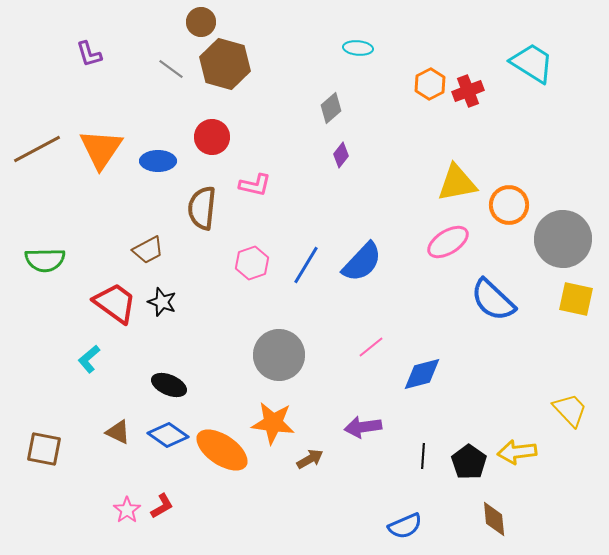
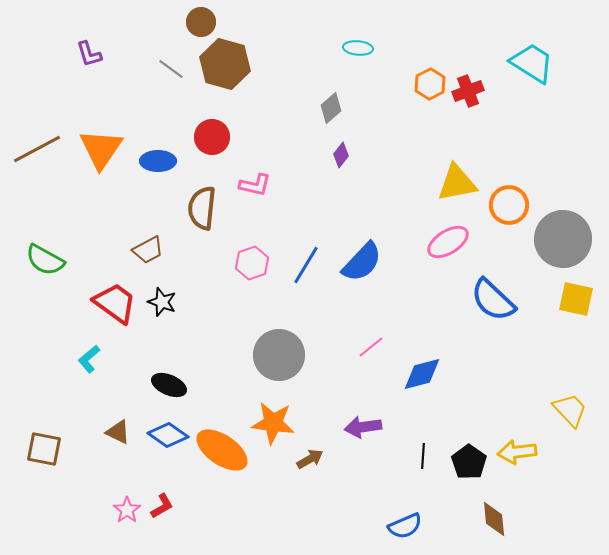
green semicircle at (45, 260): rotated 30 degrees clockwise
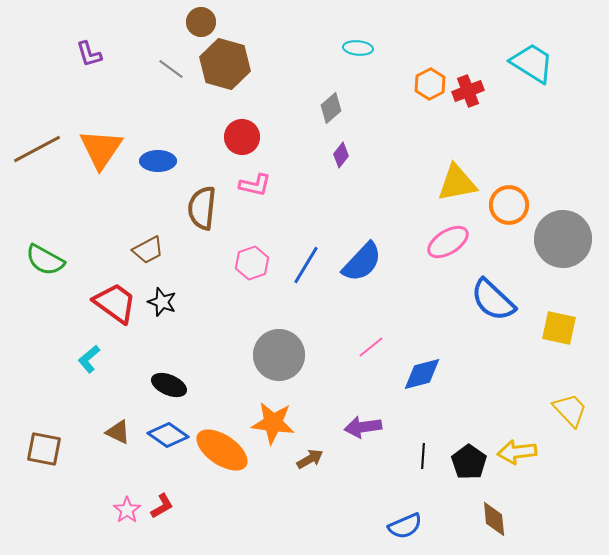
red circle at (212, 137): moved 30 px right
yellow square at (576, 299): moved 17 px left, 29 px down
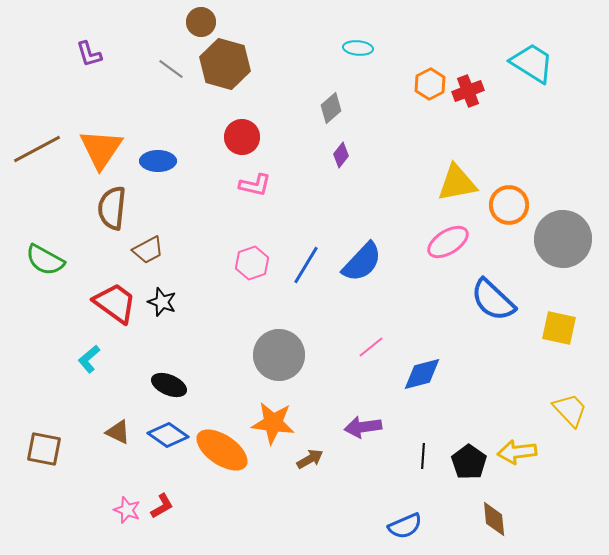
brown semicircle at (202, 208): moved 90 px left
pink star at (127, 510): rotated 16 degrees counterclockwise
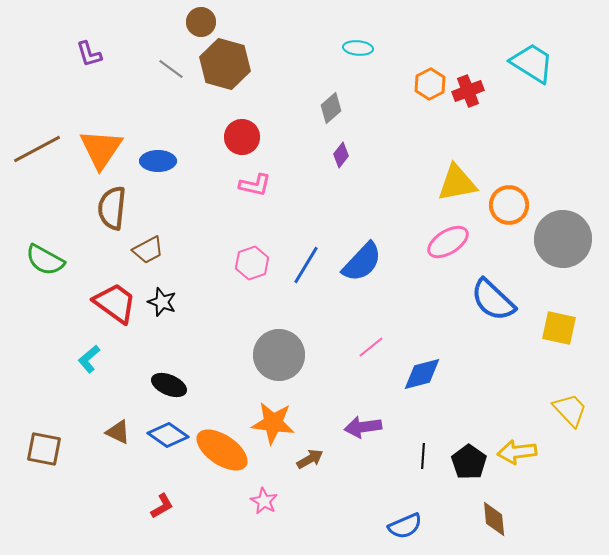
pink star at (127, 510): moved 137 px right, 9 px up; rotated 8 degrees clockwise
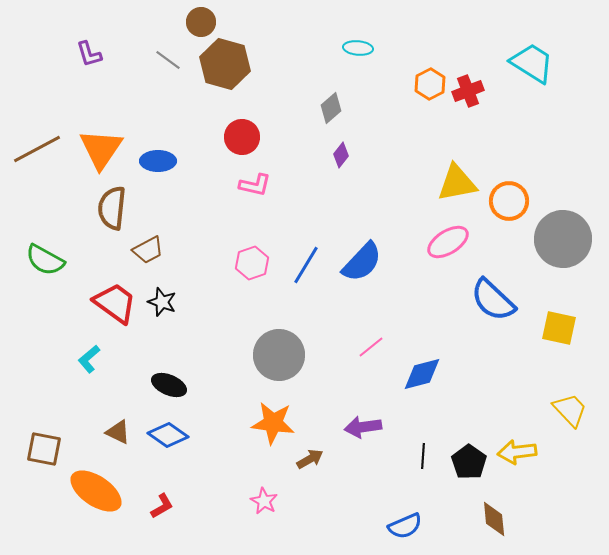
gray line at (171, 69): moved 3 px left, 9 px up
orange circle at (509, 205): moved 4 px up
orange ellipse at (222, 450): moved 126 px left, 41 px down
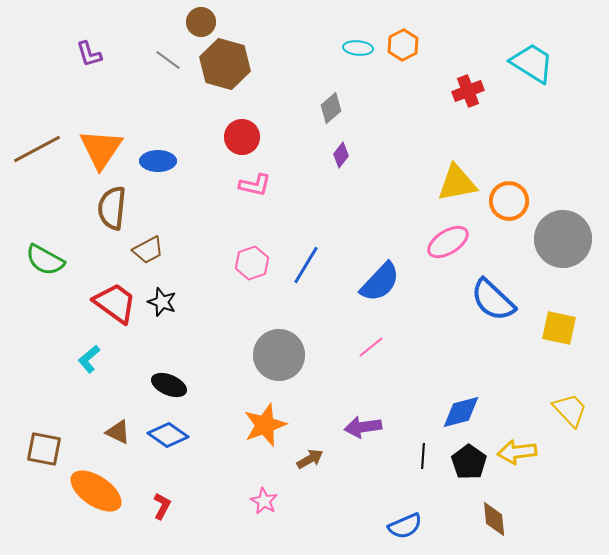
orange hexagon at (430, 84): moved 27 px left, 39 px up
blue semicircle at (362, 262): moved 18 px right, 20 px down
blue diamond at (422, 374): moved 39 px right, 38 px down
orange star at (273, 423): moved 8 px left, 2 px down; rotated 27 degrees counterclockwise
red L-shape at (162, 506): rotated 32 degrees counterclockwise
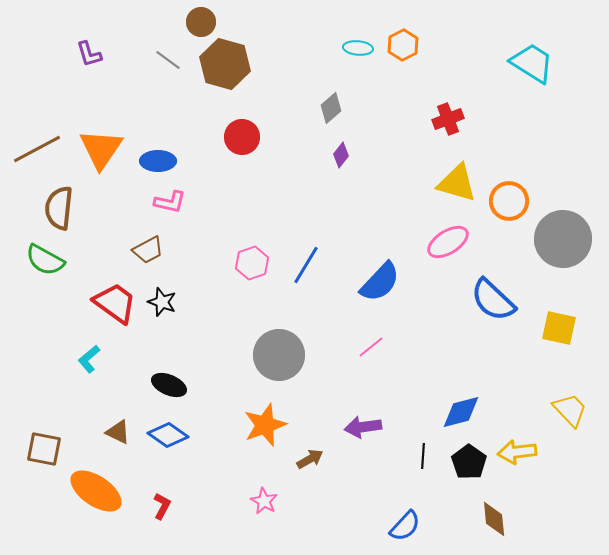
red cross at (468, 91): moved 20 px left, 28 px down
yellow triangle at (457, 183): rotated 27 degrees clockwise
pink L-shape at (255, 185): moved 85 px left, 17 px down
brown semicircle at (112, 208): moved 53 px left
blue semicircle at (405, 526): rotated 24 degrees counterclockwise
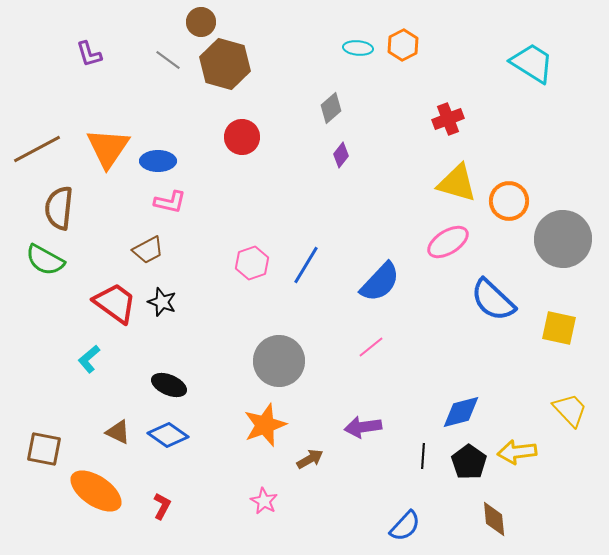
orange triangle at (101, 149): moved 7 px right, 1 px up
gray circle at (279, 355): moved 6 px down
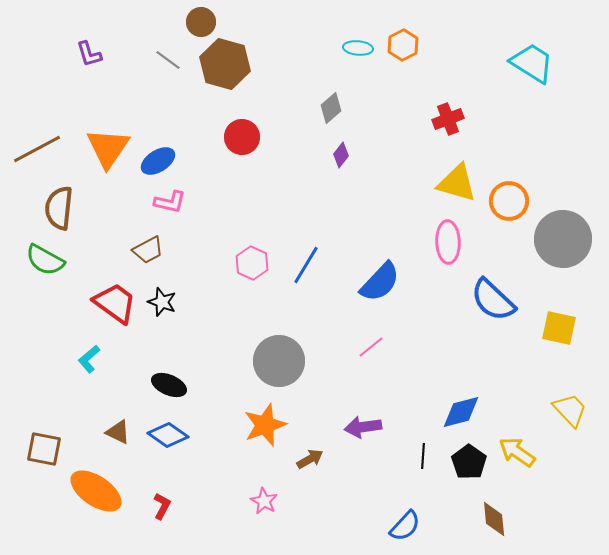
blue ellipse at (158, 161): rotated 32 degrees counterclockwise
pink ellipse at (448, 242): rotated 60 degrees counterclockwise
pink hexagon at (252, 263): rotated 16 degrees counterclockwise
yellow arrow at (517, 452): rotated 42 degrees clockwise
